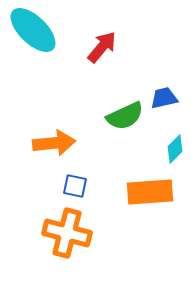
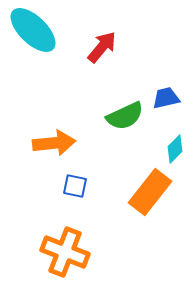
blue trapezoid: moved 2 px right
orange rectangle: rotated 48 degrees counterclockwise
orange cross: moved 2 px left, 19 px down; rotated 6 degrees clockwise
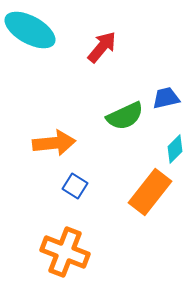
cyan ellipse: moved 3 px left; rotated 15 degrees counterclockwise
blue square: rotated 20 degrees clockwise
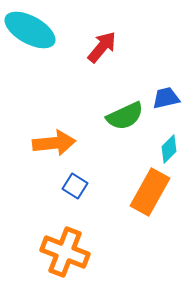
cyan diamond: moved 6 px left
orange rectangle: rotated 9 degrees counterclockwise
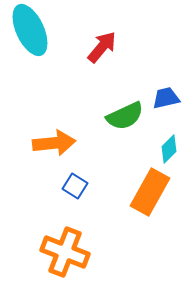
cyan ellipse: rotated 36 degrees clockwise
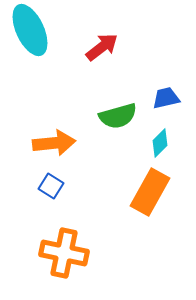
red arrow: rotated 12 degrees clockwise
green semicircle: moved 7 px left; rotated 9 degrees clockwise
cyan diamond: moved 9 px left, 6 px up
blue square: moved 24 px left
orange cross: moved 1 px left, 1 px down; rotated 9 degrees counterclockwise
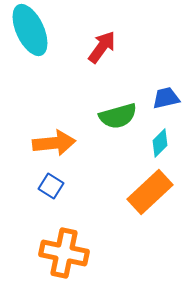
red arrow: rotated 16 degrees counterclockwise
orange rectangle: rotated 18 degrees clockwise
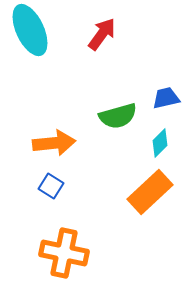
red arrow: moved 13 px up
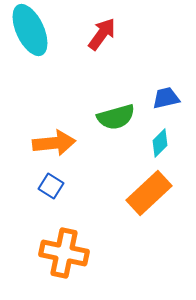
green semicircle: moved 2 px left, 1 px down
orange rectangle: moved 1 px left, 1 px down
